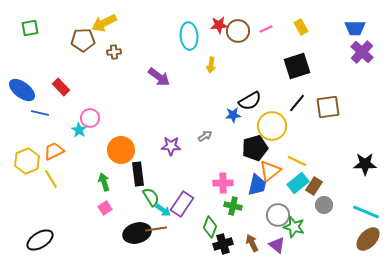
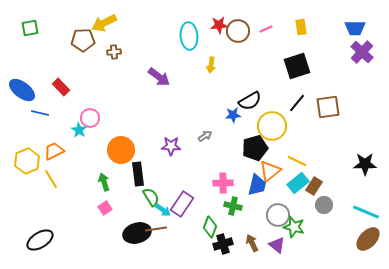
yellow rectangle at (301, 27): rotated 21 degrees clockwise
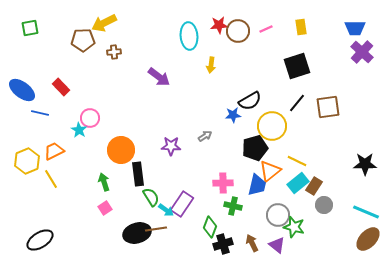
cyan arrow at (163, 210): moved 3 px right
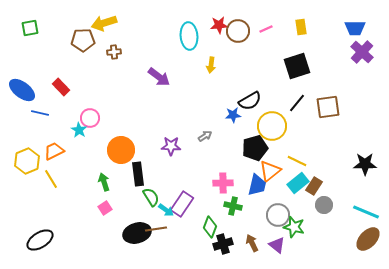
yellow arrow at (104, 23): rotated 10 degrees clockwise
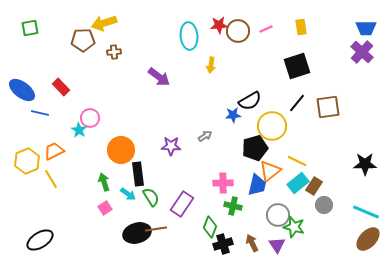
blue trapezoid at (355, 28): moved 11 px right
cyan arrow at (166, 210): moved 38 px left, 16 px up
purple triangle at (277, 245): rotated 18 degrees clockwise
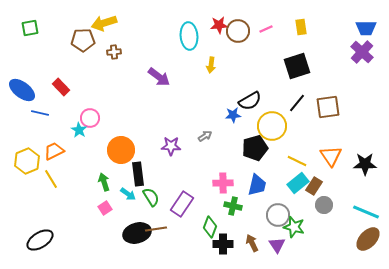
orange triangle at (270, 171): moved 61 px right, 15 px up; rotated 25 degrees counterclockwise
black cross at (223, 244): rotated 18 degrees clockwise
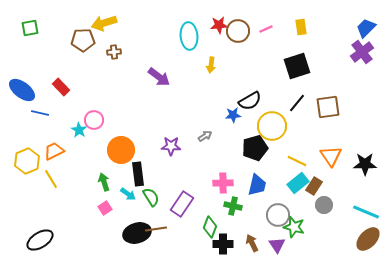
blue trapezoid at (366, 28): rotated 135 degrees clockwise
purple cross at (362, 52): rotated 10 degrees clockwise
pink circle at (90, 118): moved 4 px right, 2 px down
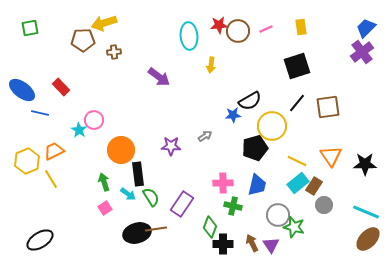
purple triangle at (277, 245): moved 6 px left
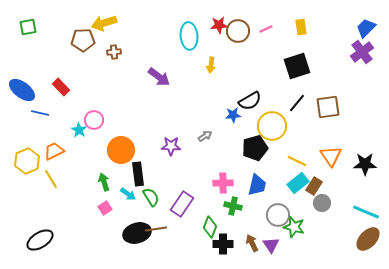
green square at (30, 28): moved 2 px left, 1 px up
gray circle at (324, 205): moved 2 px left, 2 px up
